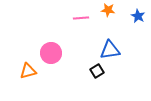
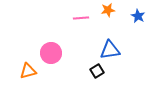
orange star: rotated 16 degrees counterclockwise
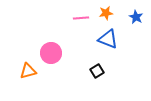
orange star: moved 2 px left, 3 px down
blue star: moved 2 px left, 1 px down
blue triangle: moved 2 px left, 11 px up; rotated 30 degrees clockwise
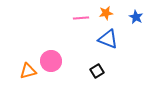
pink circle: moved 8 px down
